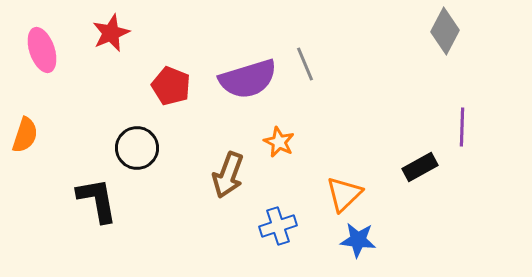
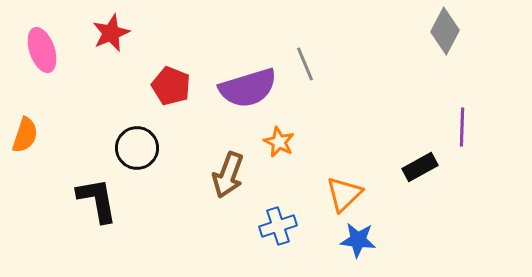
purple semicircle: moved 9 px down
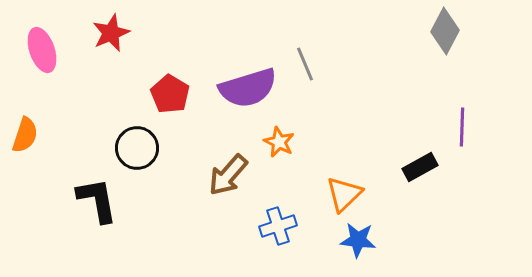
red pentagon: moved 1 px left, 8 px down; rotated 9 degrees clockwise
brown arrow: rotated 21 degrees clockwise
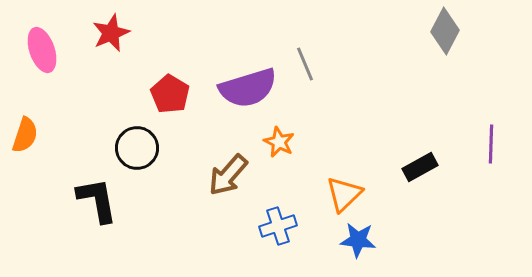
purple line: moved 29 px right, 17 px down
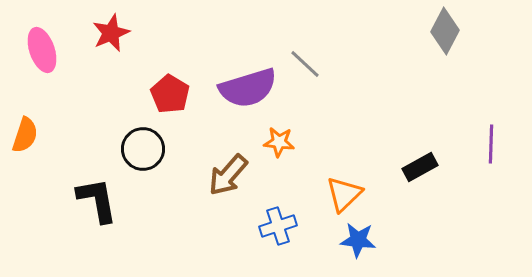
gray line: rotated 24 degrees counterclockwise
orange star: rotated 20 degrees counterclockwise
black circle: moved 6 px right, 1 px down
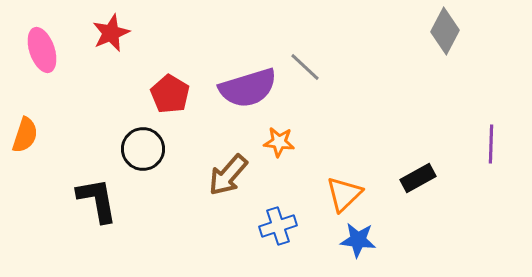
gray line: moved 3 px down
black rectangle: moved 2 px left, 11 px down
